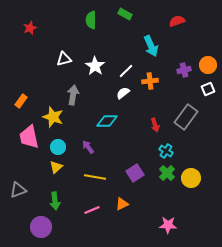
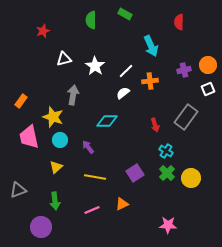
red semicircle: moved 2 px right, 1 px down; rotated 70 degrees counterclockwise
red star: moved 13 px right, 3 px down
cyan circle: moved 2 px right, 7 px up
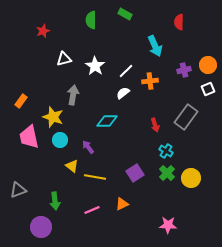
cyan arrow: moved 4 px right
yellow triangle: moved 16 px right, 1 px up; rotated 40 degrees counterclockwise
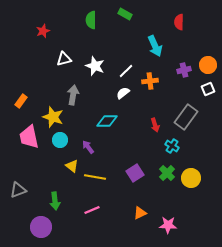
white star: rotated 12 degrees counterclockwise
cyan cross: moved 6 px right, 5 px up
orange triangle: moved 18 px right, 9 px down
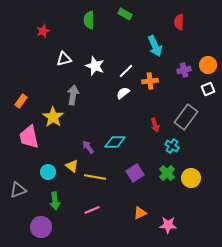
green semicircle: moved 2 px left
yellow star: rotated 15 degrees clockwise
cyan diamond: moved 8 px right, 21 px down
cyan circle: moved 12 px left, 32 px down
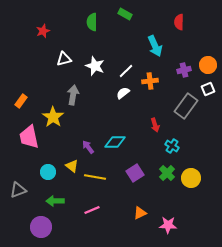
green semicircle: moved 3 px right, 2 px down
gray rectangle: moved 11 px up
green arrow: rotated 96 degrees clockwise
